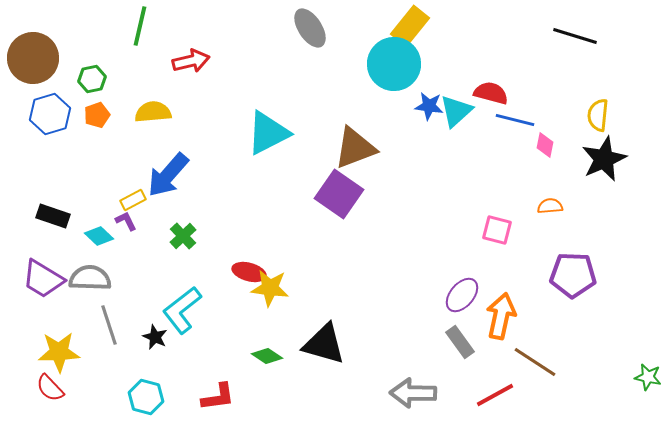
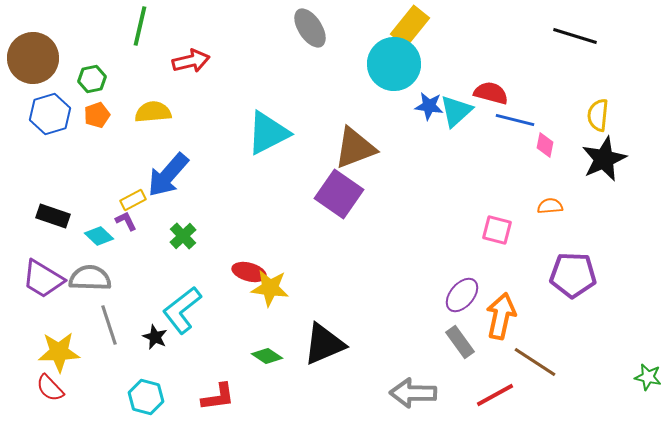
black triangle at (324, 344): rotated 39 degrees counterclockwise
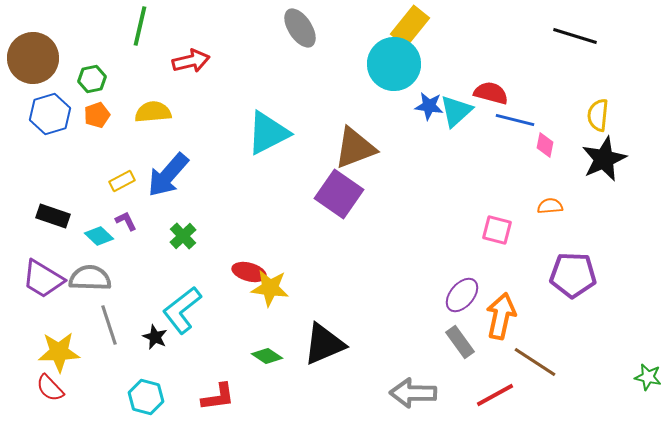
gray ellipse at (310, 28): moved 10 px left
yellow rectangle at (133, 200): moved 11 px left, 19 px up
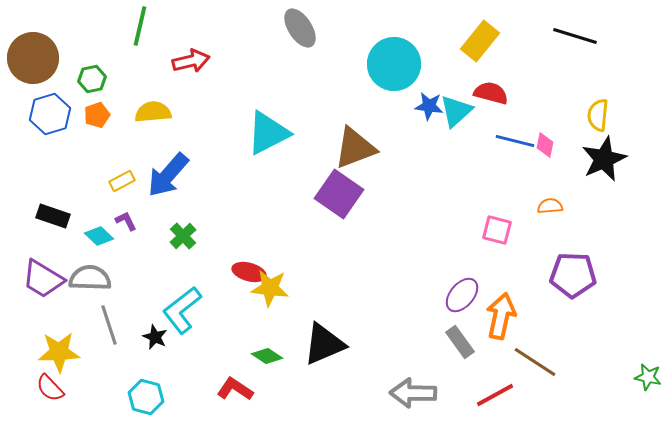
yellow rectangle at (410, 26): moved 70 px right, 15 px down
blue line at (515, 120): moved 21 px down
red L-shape at (218, 397): moved 17 px right, 8 px up; rotated 138 degrees counterclockwise
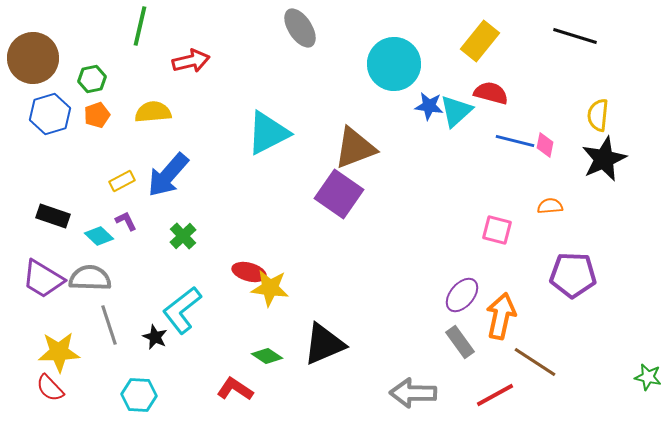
cyan hexagon at (146, 397): moved 7 px left, 2 px up; rotated 12 degrees counterclockwise
